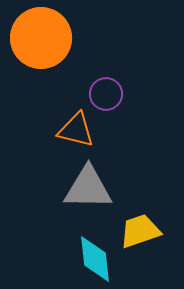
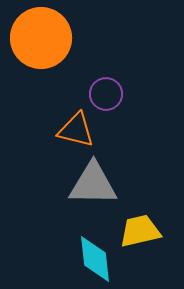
gray triangle: moved 5 px right, 4 px up
yellow trapezoid: rotated 6 degrees clockwise
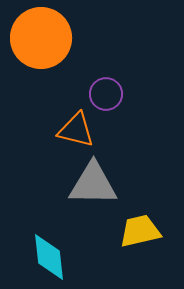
cyan diamond: moved 46 px left, 2 px up
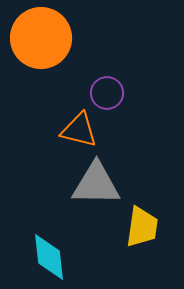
purple circle: moved 1 px right, 1 px up
orange triangle: moved 3 px right
gray triangle: moved 3 px right
yellow trapezoid: moved 2 px right, 4 px up; rotated 111 degrees clockwise
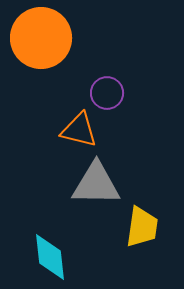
cyan diamond: moved 1 px right
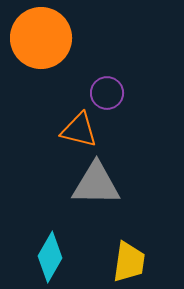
yellow trapezoid: moved 13 px left, 35 px down
cyan diamond: rotated 36 degrees clockwise
